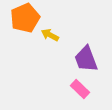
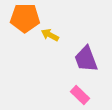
orange pentagon: rotated 24 degrees clockwise
pink rectangle: moved 6 px down
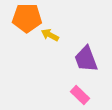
orange pentagon: moved 2 px right
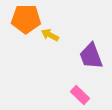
orange pentagon: moved 1 px left, 1 px down
purple trapezoid: moved 5 px right, 3 px up
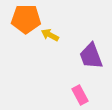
pink rectangle: rotated 18 degrees clockwise
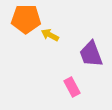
purple trapezoid: moved 2 px up
pink rectangle: moved 8 px left, 8 px up
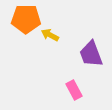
pink rectangle: moved 2 px right, 3 px down
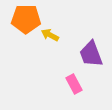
pink rectangle: moved 6 px up
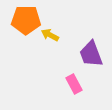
orange pentagon: moved 1 px down
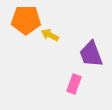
pink rectangle: rotated 48 degrees clockwise
